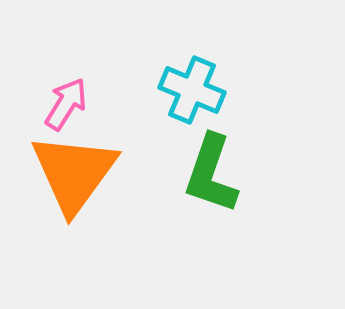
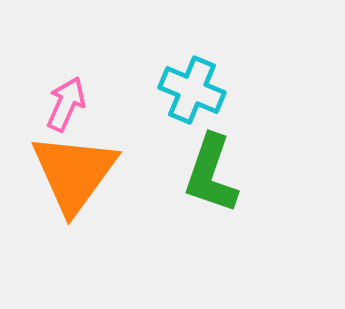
pink arrow: rotated 8 degrees counterclockwise
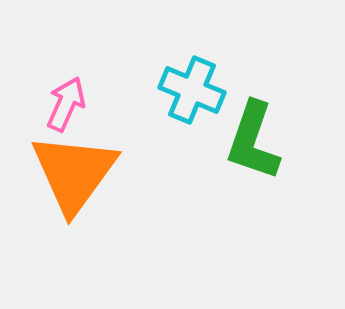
green L-shape: moved 42 px right, 33 px up
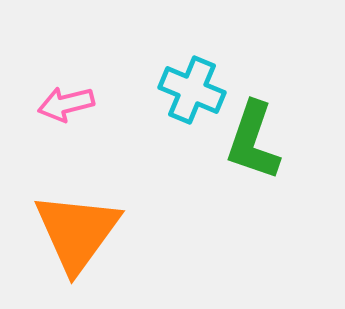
pink arrow: rotated 128 degrees counterclockwise
orange triangle: moved 3 px right, 59 px down
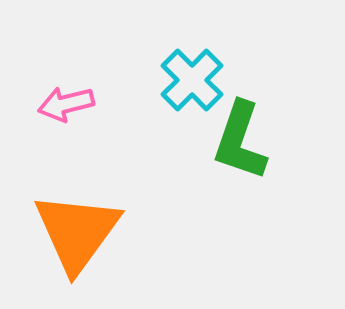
cyan cross: moved 10 px up; rotated 22 degrees clockwise
green L-shape: moved 13 px left
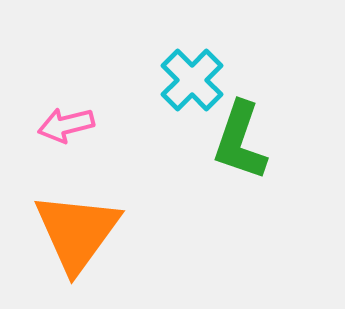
pink arrow: moved 21 px down
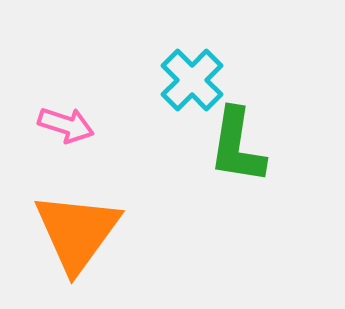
pink arrow: rotated 148 degrees counterclockwise
green L-shape: moved 3 px left, 5 px down; rotated 10 degrees counterclockwise
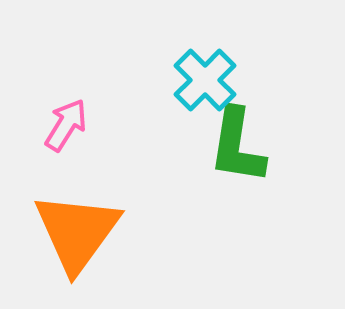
cyan cross: moved 13 px right
pink arrow: rotated 76 degrees counterclockwise
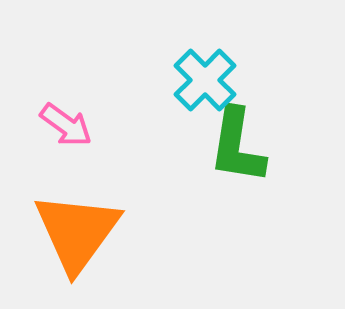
pink arrow: rotated 94 degrees clockwise
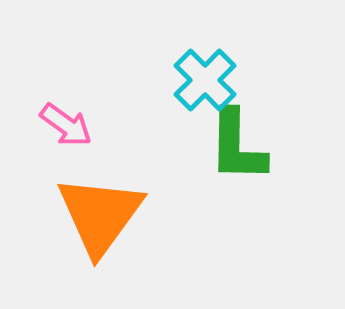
green L-shape: rotated 8 degrees counterclockwise
orange triangle: moved 23 px right, 17 px up
